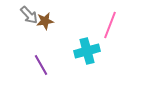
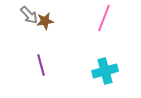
pink line: moved 6 px left, 7 px up
cyan cross: moved 18 px right, 20 px down
purple line: rotated 15 degrees clockwise
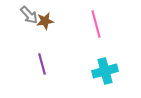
pink line: moved 8 px left, 6 px down; rotated 36 degrees counterclockwise
purple line: moved 1 px right, 1 px up
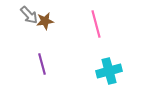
cyan cross: moved 4 px right
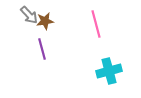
purple line: moved 15 px up
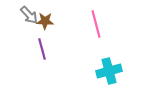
brown star: rotated 12 degrees clockwise
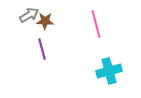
gray arrow: rotated 78 degrees counterclockwise
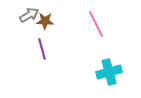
pink line: rotated 12 degrees counterclockwise
cyan cross: moved 1 px down
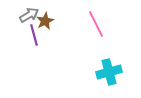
brown star: rotated 30 degrees counterclockwise
purple line: moved 8 px left, 14 px up
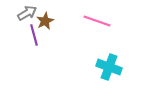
gray arrow: moved 2 px left, 2 px up
pink line: moved 1 px right, 3 px up; rotated 44 degrees counterclockwise
cyan cross: moved 5 px up; rotated 35 degrees clockwise
